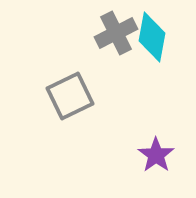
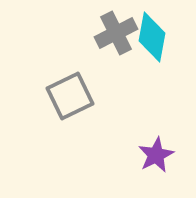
purple star: rotated 9 degrees clockwise
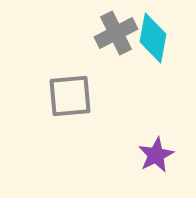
cyan diamond: moved 1 px right, 1 px down
gray square: rotated 21 degrees clockwise
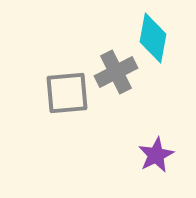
gray cross: moved 39 px down
gray square: moved 3 px left, 3 px up
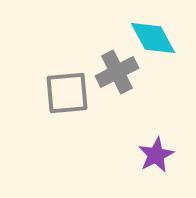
cyan diamond: rotated 39 degrees counterclockwise
gray cross: moved 1 px right
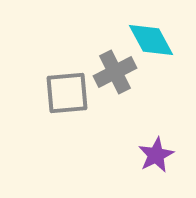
cyan diamond: moved 2 px left, 2 px down
gray cross: moved 2 px left
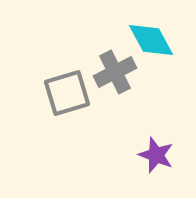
gray square: rotated 12 degrees counterclockwise
purple star: rotated 24 degrees counterclockwise
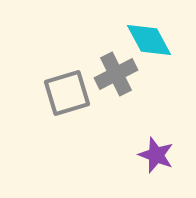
cyan diamond: moved 2 px left
gray cross: moved 1 px right, 2 px down
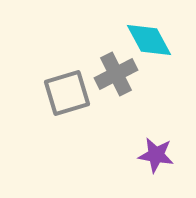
purple star: rotated 12 degrees counterclockwise
